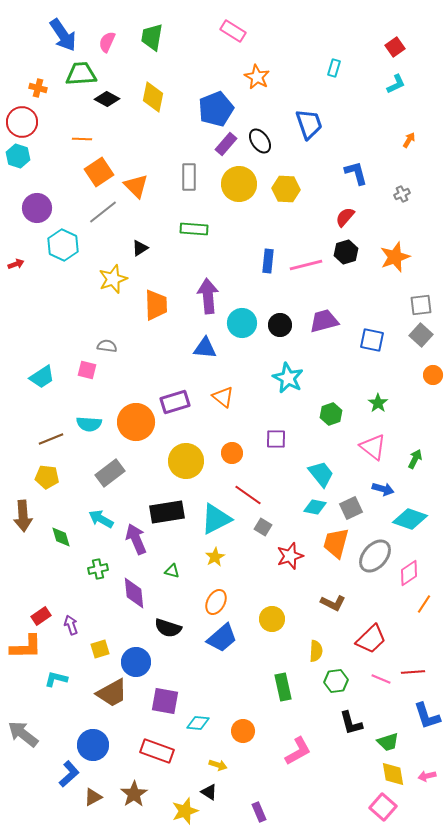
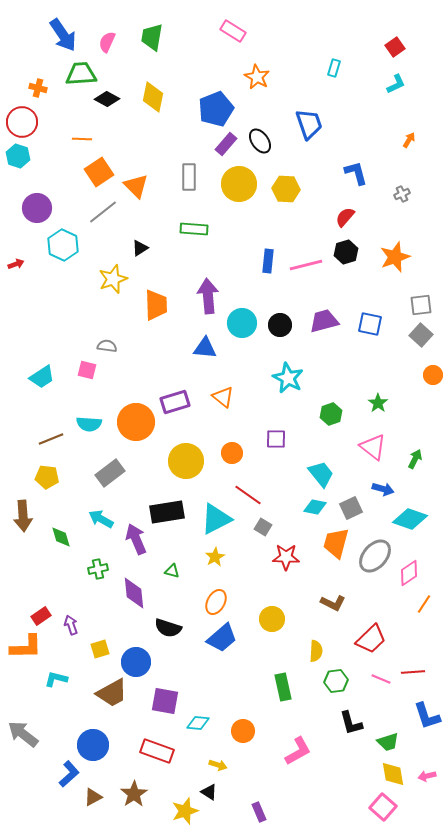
blue square at (372, 340): moved 2 px left, 16 px up
red star at (290, 556): moved 4 px left, 1 px down; rotated 20 degrees clockwise
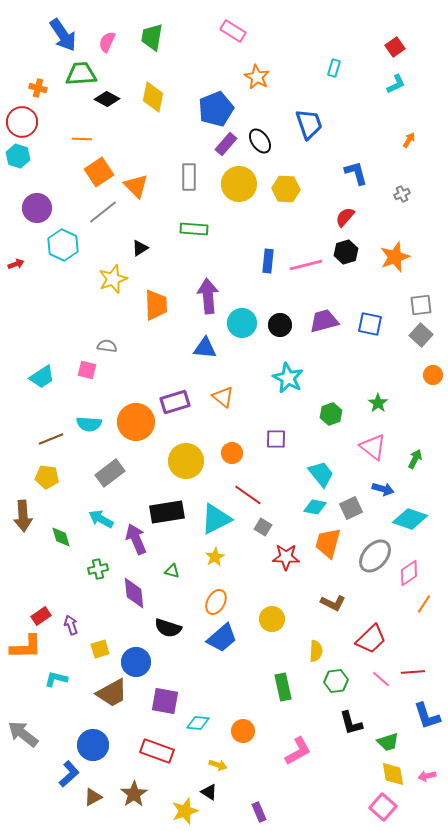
orange trapezoid at (336, 543): moved 8 px left
pink line at (381, 679): rotated 18 degrees clockwise
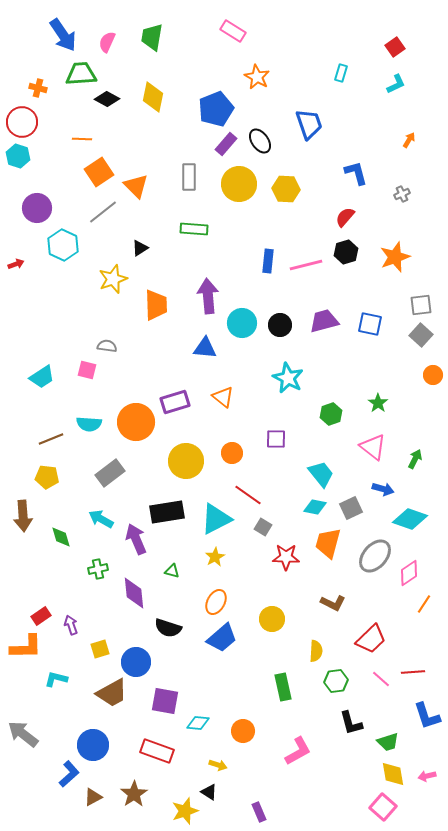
cyan rectangle at (334, 68): moved 7 px right, 5 px down
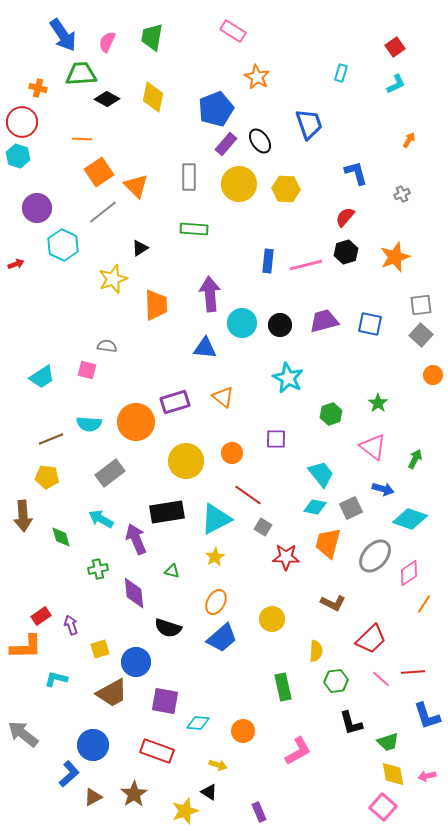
purple arrow at (208, 296): moved 2 px right, 2 px up
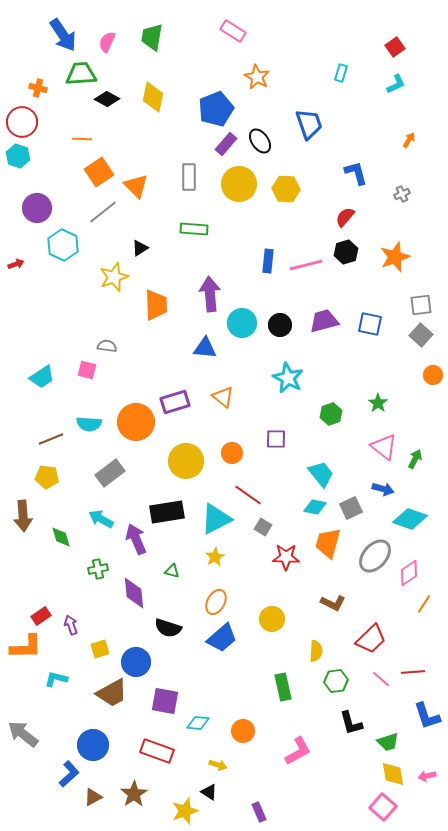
yellow star at (113, 279): moved 1 px right, 2 px up
pink triangle at (373, 447): moved 11 px right
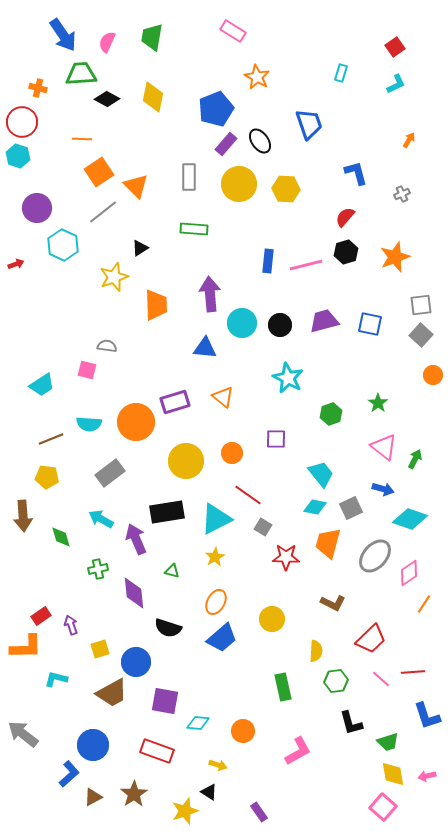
cyan trapezoid at (42, 377): moved 8 px down
purple rectangle at (259, 812): rotated 12 degrees counterclockwise
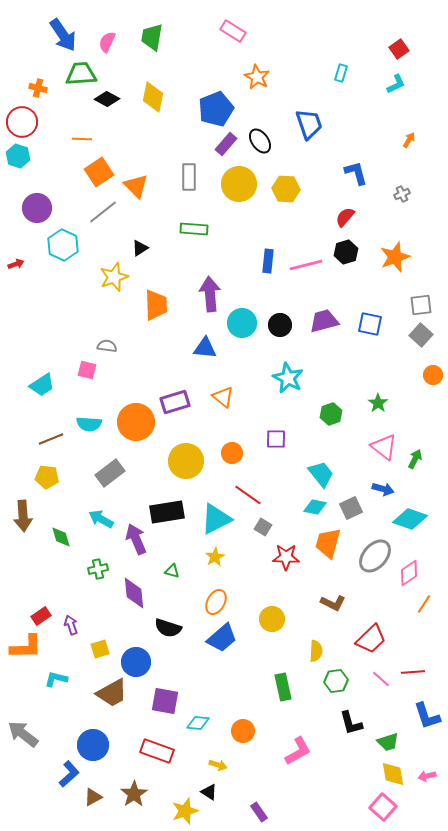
red square at (395, 47): moved 4 px right, 2 px down
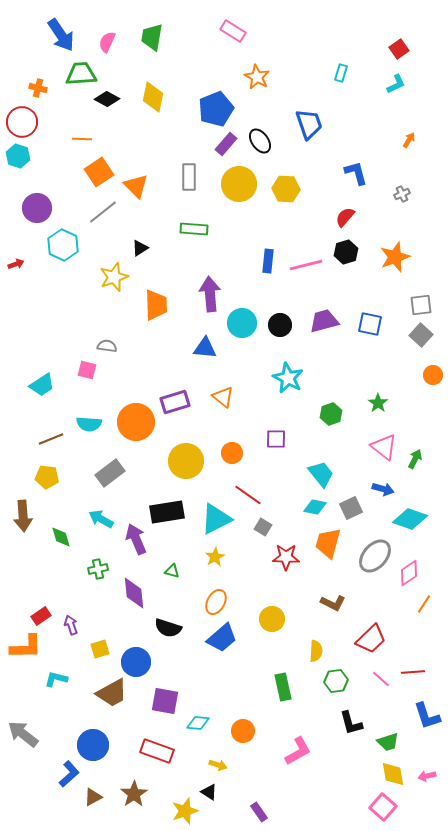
blue arrow at (63, 35): moved 2 px left
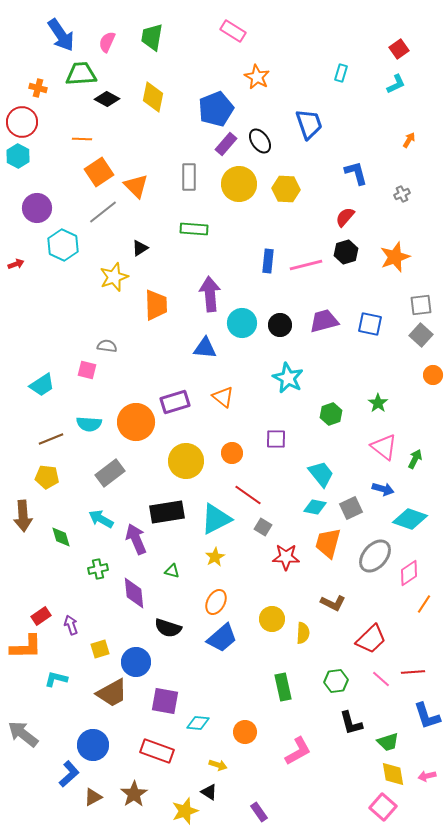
cyan hexagon at (18, 156): rotated 10 degrees clockwise
yellow semicircle at (316, 651): moved 13 px left, 18 px up
orange circle at (243, 731): moved 2 px right, 1 px down
